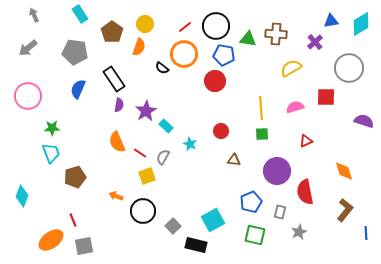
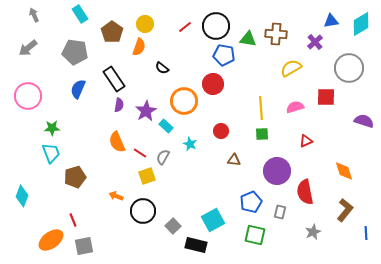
orange circle at (184, 54): moved 47 px down
red circle at (215, 81): moved 2 px left, 3 px down
gray star at (299, 232): moved 14 px right
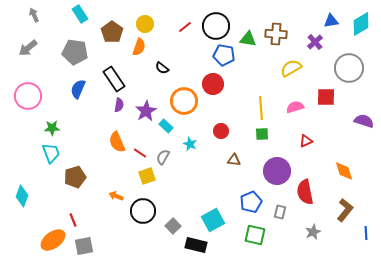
orange ellipse at (51, 240): moved 2 px right
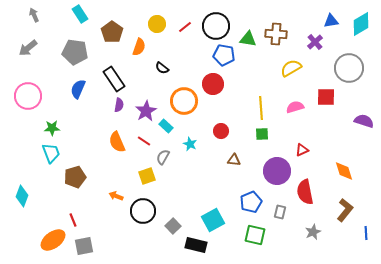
yellow circle at (145, 24): moved 12 px right
red triangle at (306, 141): moved 4 px left, 9 px down
red line at (140, 153): moved 4 px right, 12 px up
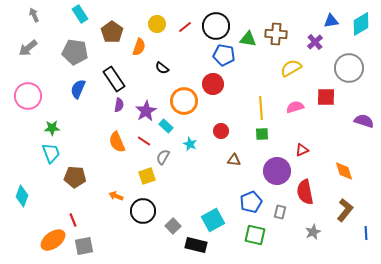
brown pentagon at (75, 177): rotated 20 degrees clockwise
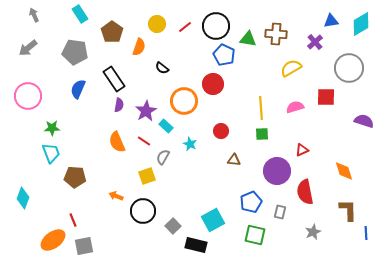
blue pentagon at (224, 55): rotated 15 degrees clockwise
cyan diamond at (22, 196): moved 1 px right, 2 px down
brown L-shape at (345, 210): moved 3 px right; rotated 40 degrees counterclockwise
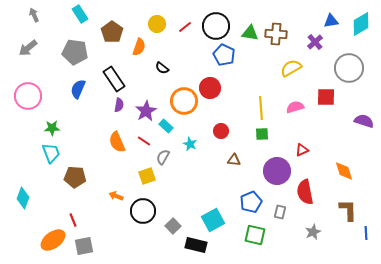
green triangle at (248, 39): moved 2 px right, 6 px up
red circle at (213, 84): moved 3 px left, 4 px down
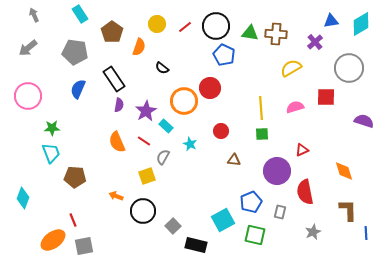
cyan square at (213, 220): moved 10 px right
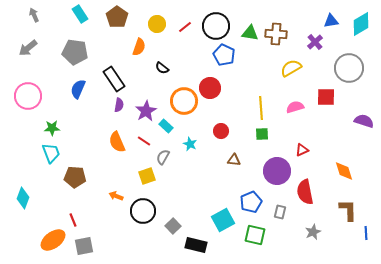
brown pentagon at (112, 32): moved 5 px right, 15 px up
